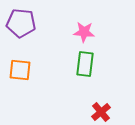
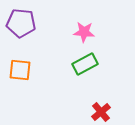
green rectangle: rotated 55 degrees clockwise
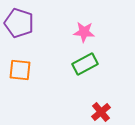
purple pentagon: moved 2 px left; rotated 12 degrees clockwise
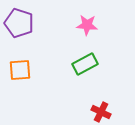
pink star: moved 3 px right, 7 px up
orange square: rotated 10 degrees counterclockwise
red cross: rotated 24 degrees counterclockwise
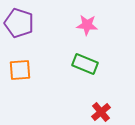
green rectangle: rotated 50 degrees clockwise
red cross: rotated 24 degrees clockwise
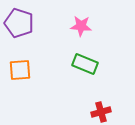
pink star: moved 6 px left, 1 px down
red cross: rotated 24 degrees clockwise
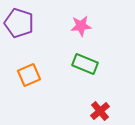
pink star: rotated 10 degrees counterclockwise
orange square: moved 9 px right, 5 px down; rotated 20 degrees counterclockwise
red cross: moved 1 px left, 1 px up; rotated 24 degrees counterclockwise
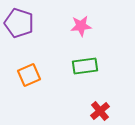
green rectangle: moved 2 px down; rotated 30 degrees counterclockwise
